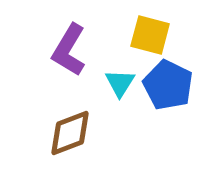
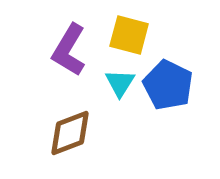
yellow square: moved 21 px left
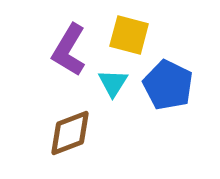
cyan triangle: moved 7 px left
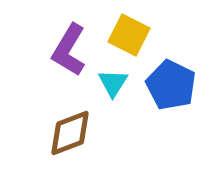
yellow square: rotated 12 degrees clockwise
blue pentagon: moved 3 px right
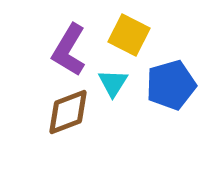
blue pentagon: rotated 30 degrees clockwise
brown diamond: moved 2 px left, 21 px up
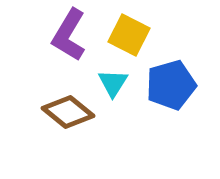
purple L-shape: moved 15 px up
brown diamond: rotated 60 degrees clockwise
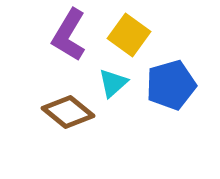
yellow square: rotated 9 degrees clockwise
cyan triangle: rotated 16 degrees clockwise
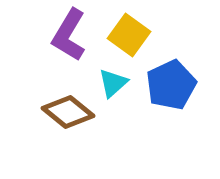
blue pentagon: rotated 9 degrees counterclockwise
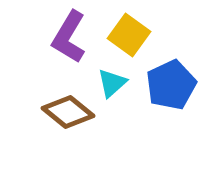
purple L-shape: moved 2 px down
cyan triangle: moved 1 px left
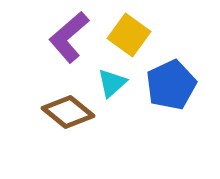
purple L-shape: rotated 18 degrees clockwise
